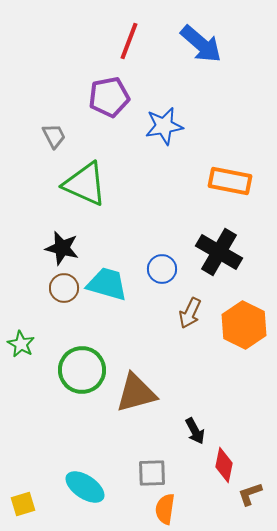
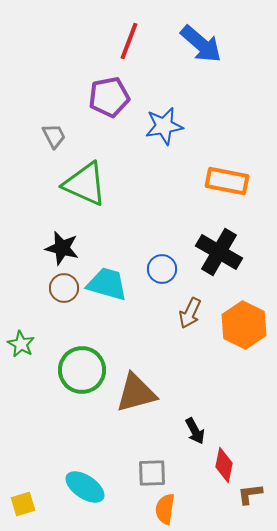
orange rectangle: moved 3 px left
brown L-shape: rotated 12 degrees clockwise
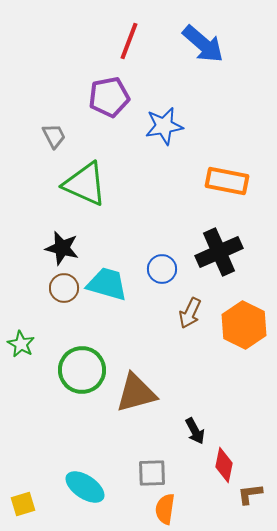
blue arrow: moved 2 px right
black cross: rotated 36 degrees clockwise
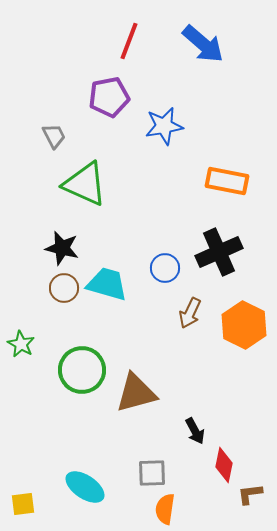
blue circle: moved 3 px right, 1 px up
yellow square: rotated 10 degrees clockwise
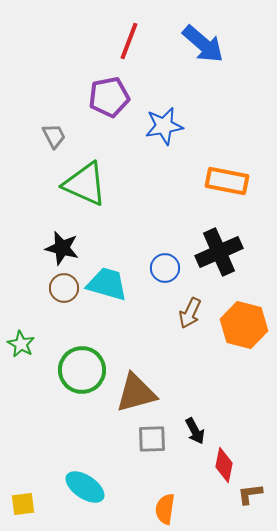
orange hexagon: rotated 12 degrees counterclockwise
gray square: moved 34 px up
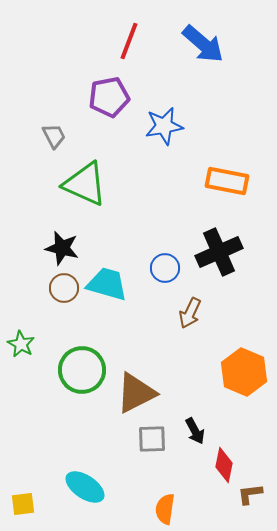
orange hexagon: moved 47 px down; rotated 9 degrees clockwise
brown triangle: rotated 12 degrees counterclockwise
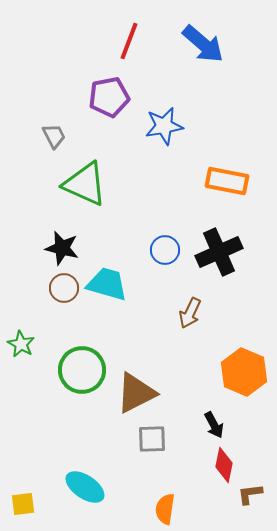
blue circle: moved 18 px up
black arrow: moved 19 px right, 6 px up
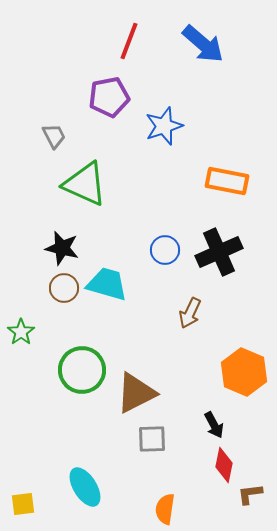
blue star: rotated 9 degrees counterclockwise
green star: moved 12 px up; rotated 8 degrees clockwise
cyan ellipse: rotated 24 degrees clockwise
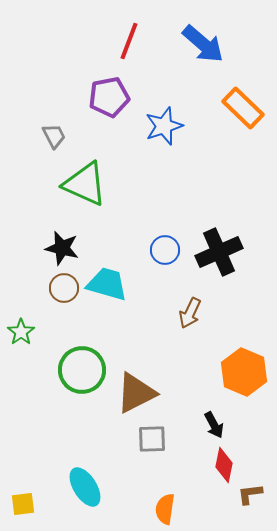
orange rectangle: moved 16 px right, 73 px up; rotated 33 degrees clockwise
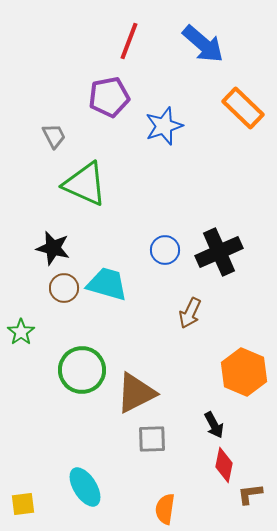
black star: moved 9 px left
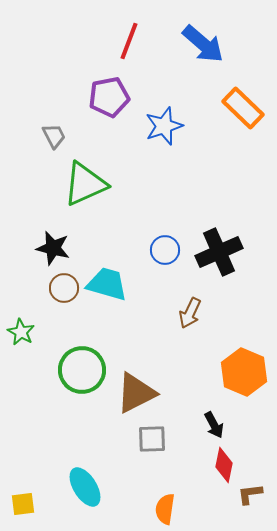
green triangle: rotated 48 degrees counterclockwise
green star: rotated 8 degrees counterclockwise
